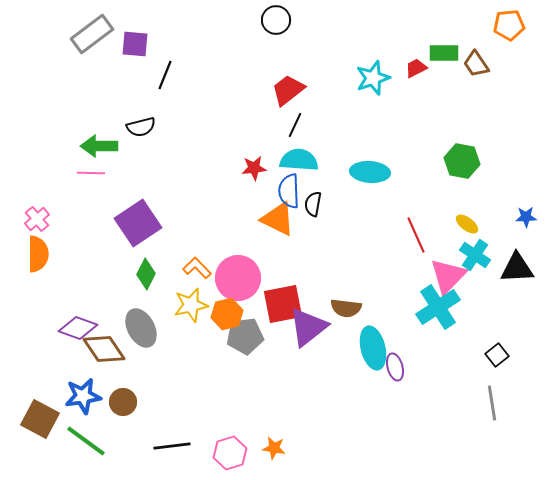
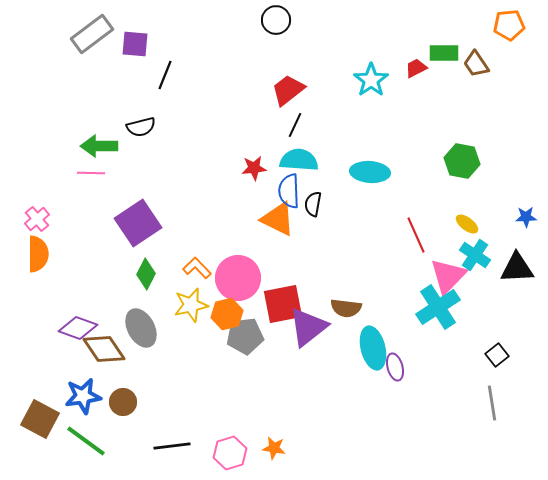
cyan star at (373, 78): moved 2 px left, 2 px down; rotated 16 degrees counterclockwise
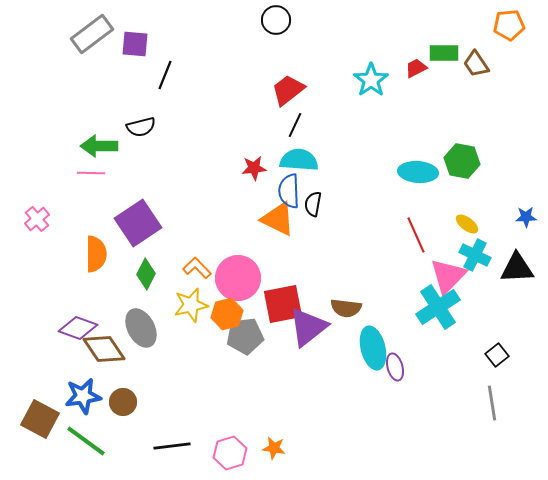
cyan ellipse at (370, 172): moved 48 px right
orange semicircle at (38, 254): moved 58 px right
cyan cross at (475, 255): rotated 8 degrees counterclockwise
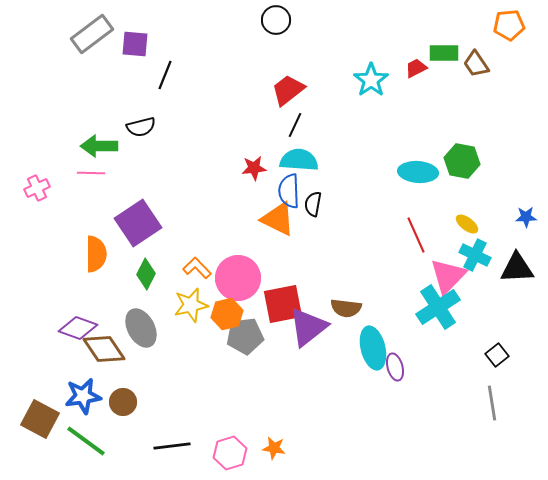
pink cross at (37, 219): moved 31 px up; rotated 15 degrees clockwise
